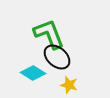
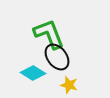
black ellipse: rotated 12 degrees clockwise
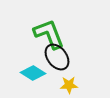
yellow star: rotated 18 degrees counterclockwise
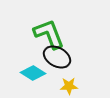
black ellipse: rotated 24 degrees counterclockwise
yellow star: moved 1 px down
